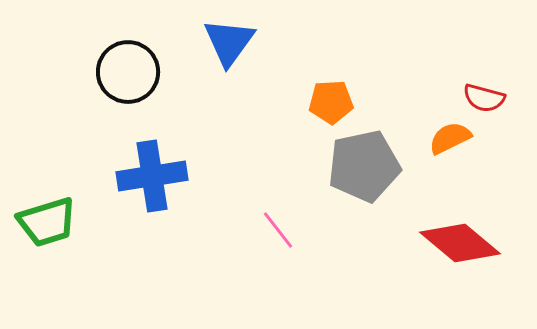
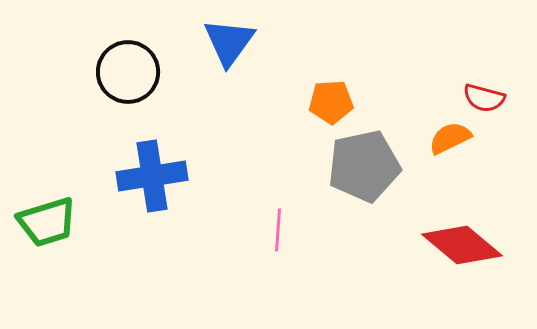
pink line: rotated 42 degrees clockwise
red diamond: moved 2 px right, 2 px down
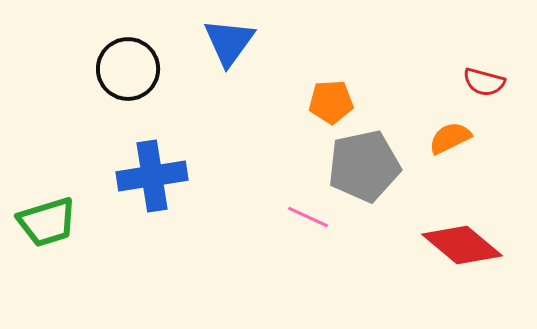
black circle: moved 3 px up
red semicircle: moved 16 px up
pink line: moved 30 px right, 13 px up; rotated 69 degrees counterclockwise
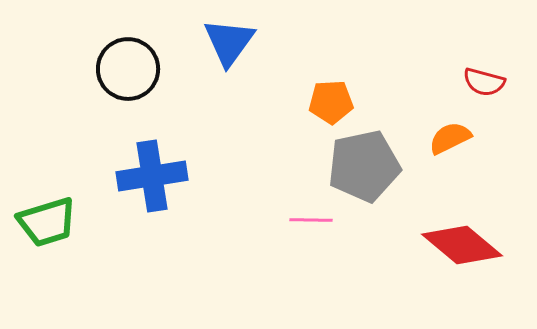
pink line: moved 3 px right, 3 px down; rotated 24 degrees counterclockwise
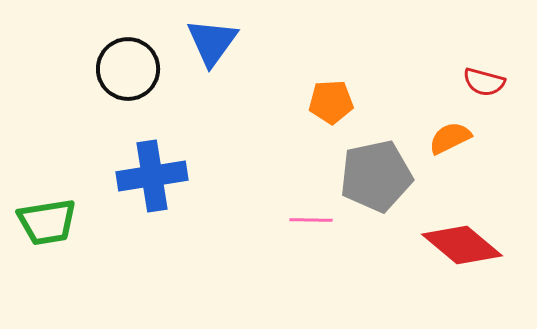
blue triangle: moved 17 px left
gray pentagon: moved 12 px right, 10 px down
green trapezoid: rotated 8 degrees clockwise
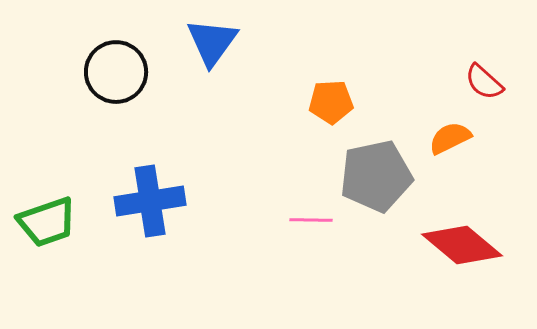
black circle: moved 12 px left, 3 px down
red semicircle: rotated 27 degrees clockwise
blue cross: moved 2 px left, 25 px down
green trapezoid: rotated 10 degrees counterclockwise
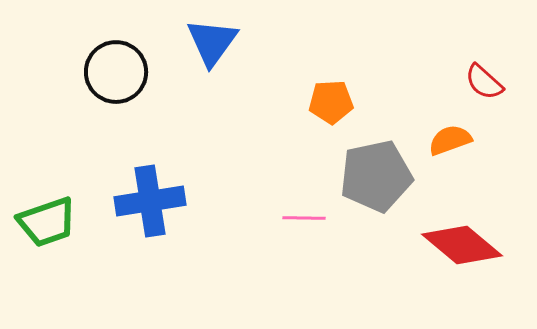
orange semicircle: moved 2 px down; rotated 6 degrees clockwise
pink line: moved 7 px left, 2 px up
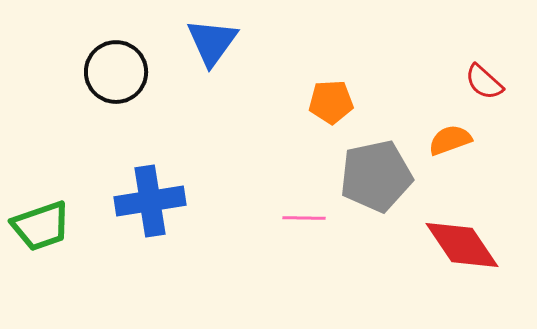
green trapezoid: moved 6 px left, 4 px down
red diamond: rotated 16 degrees clockwise
